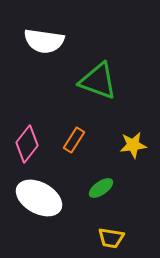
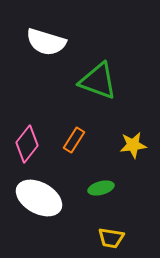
white semicircle: moved 2 px right, 1 px down; rotated 9 degrees clockwise
green ellipse: rotated 20 degrees clockwise
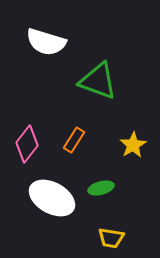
yellow star: rotated 24 degrees counterclockwise
white ellipse: moved 13 px right
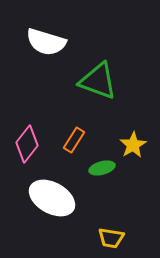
green ellipse: moved 1 px right, 20 px up
